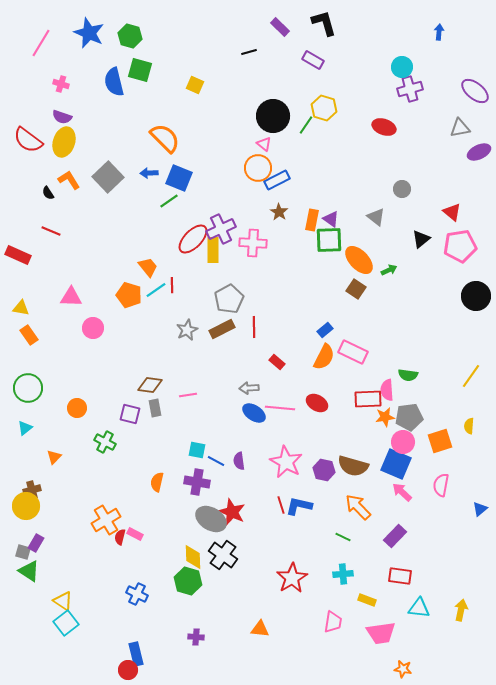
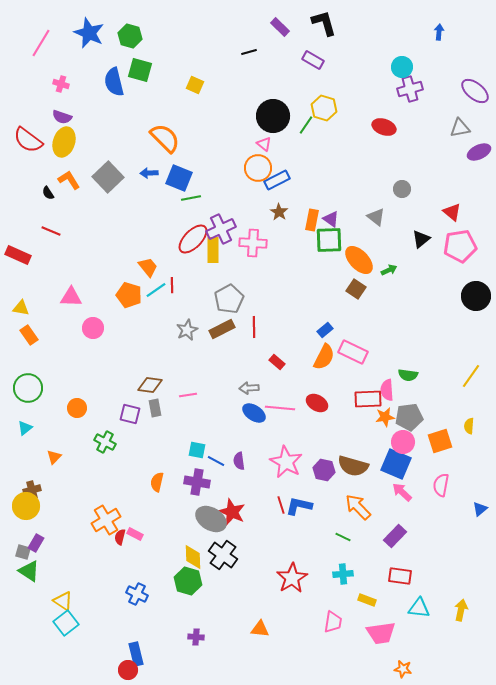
green line at (169, 201): moved 22 px right, 3 px up; rotated 24 degrees clockwise
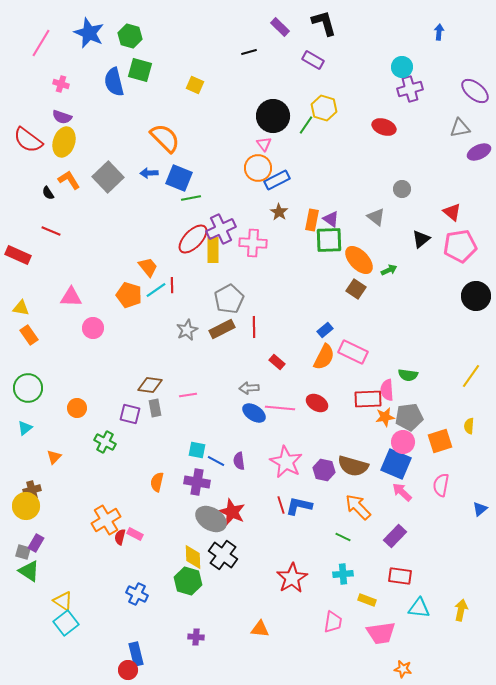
pink triangle at (264, 144): rotated 14 degrees clockwise
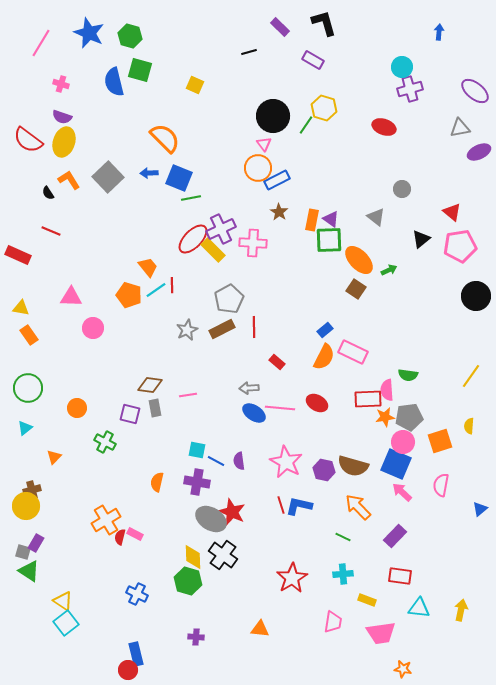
yellow rectangle at (213, 250): rotated 45 degrees counterclockwise
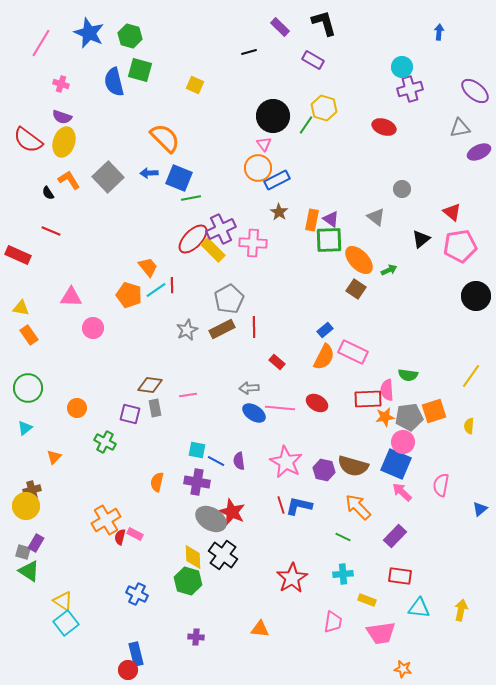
orange square at (440, 441): moved 6 px left, 30 px up
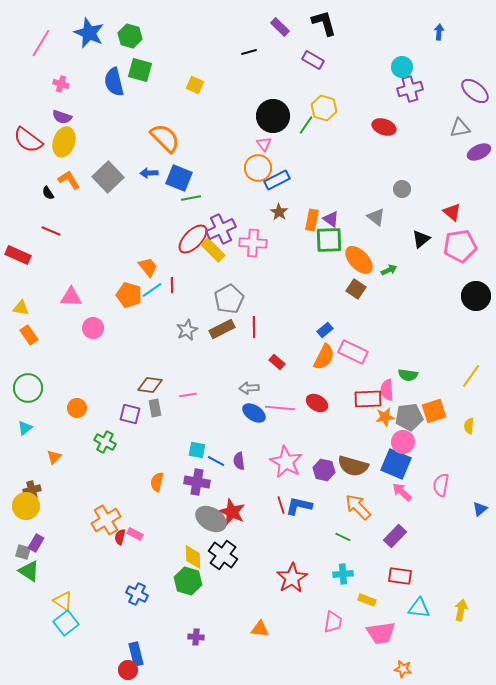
cyan line at (156, 290): moved 4 px left
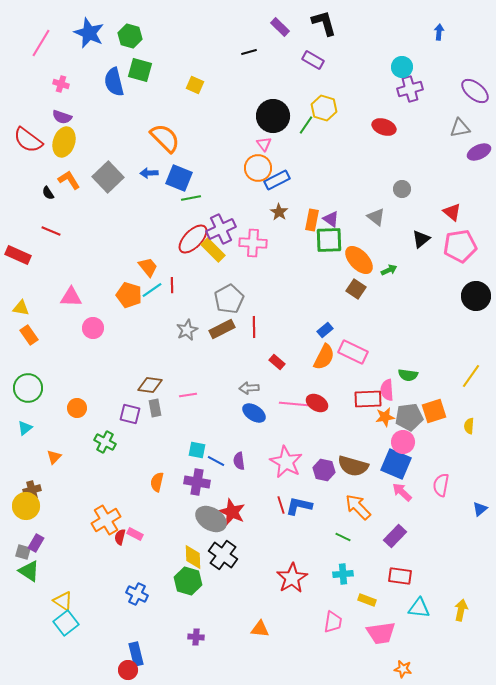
pink line at (280, 408): moved 14 px right, 4 px up
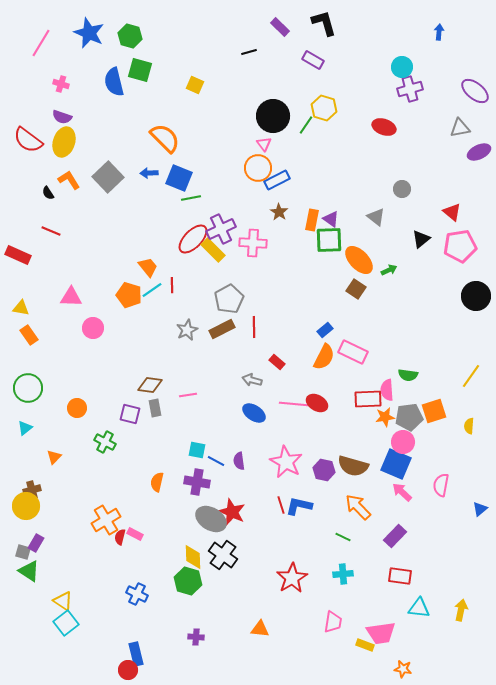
gray arrow at (249, 388): moved 3 px right, 8 px up; rotated 18 degrees clockwise
yellow rectangle at (367, 600): moved 2 px left, 45 px down
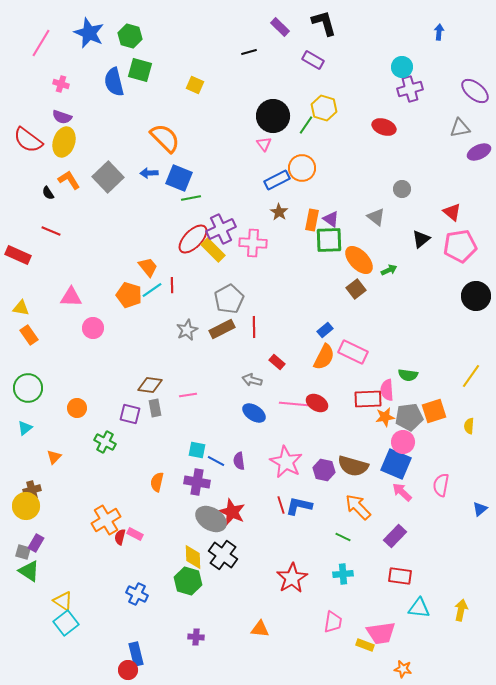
orange circle at (258, 168): moved 44 px right
brown square at (356, 289): rotated 18 degrees clockwise
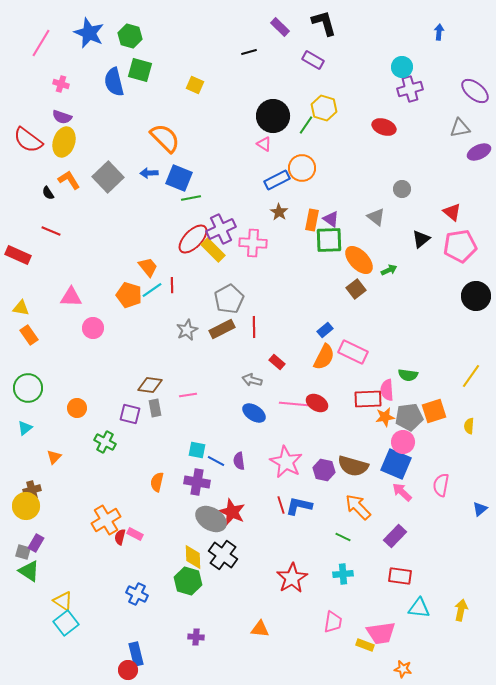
pink triangle at (264, 144): rotated 21 degrees counterclockwise
